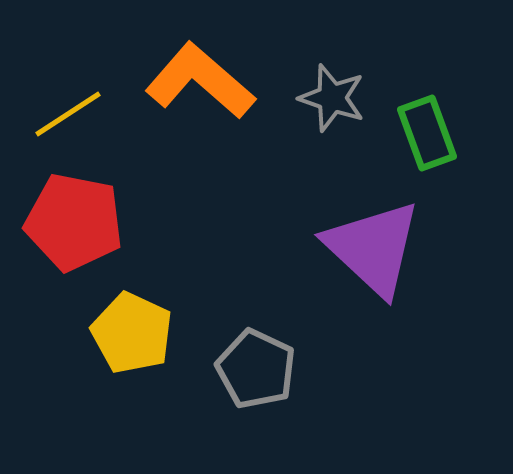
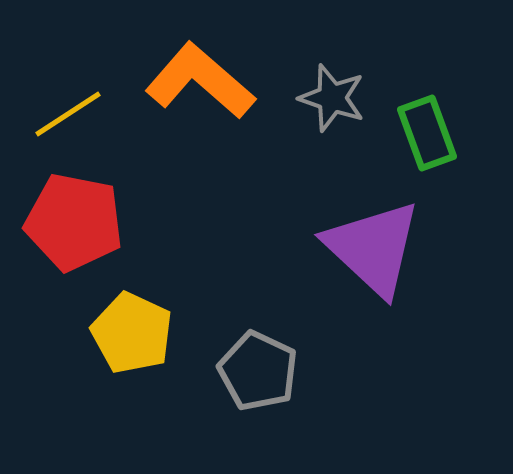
gray pentagon: moved 2 px right, 2 px down
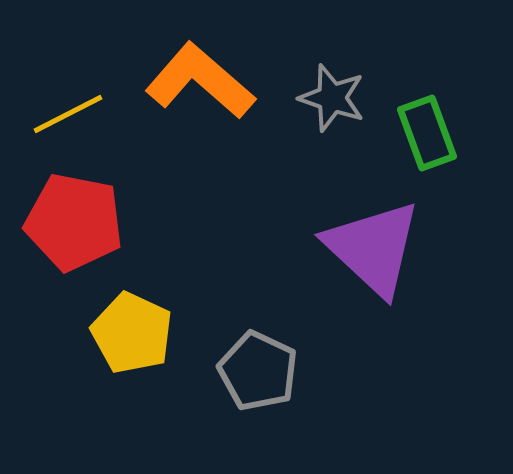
yellow line: rotated 6 degrees clockwise
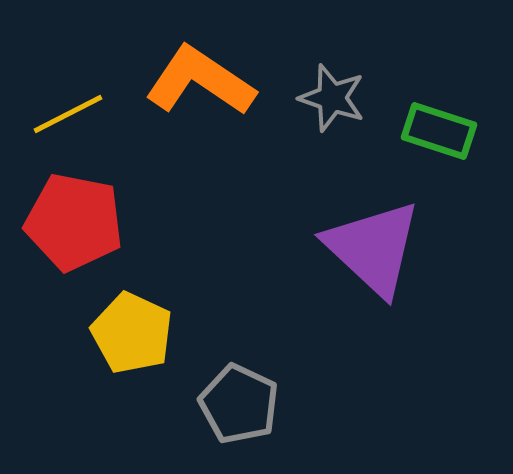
orange L-shape: rotated 7 degrees counterclockwise
green rectangle: moved 12 px right, 2 px up; rotated 52 degrees counterclockwise
gray pentagon: moved 19 px left, 33 px down
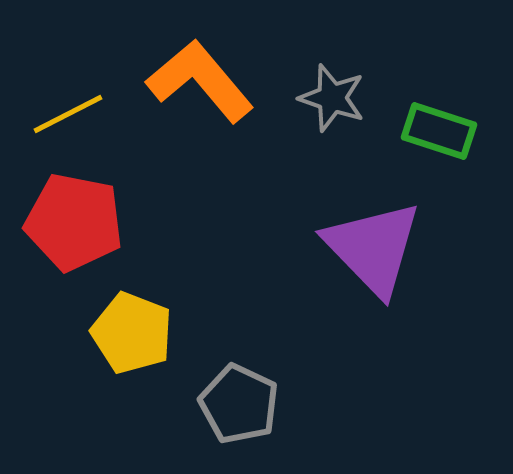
orange L-shape: rotated 16 degrees clockwise
purple triangle: rotated 3 degrees clockwise
yellow pentagon: rotated 4 degrees counterclockwise
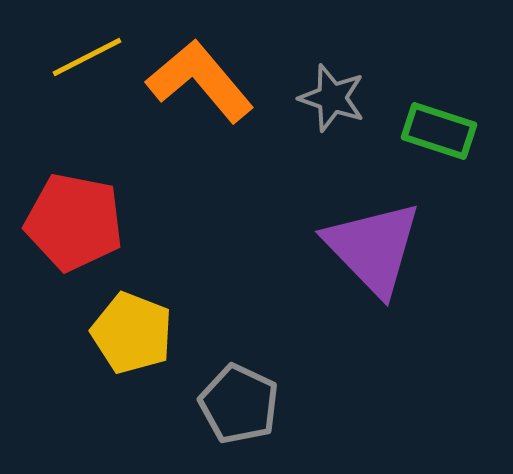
yellow line: moved 19 px right, 57 px up
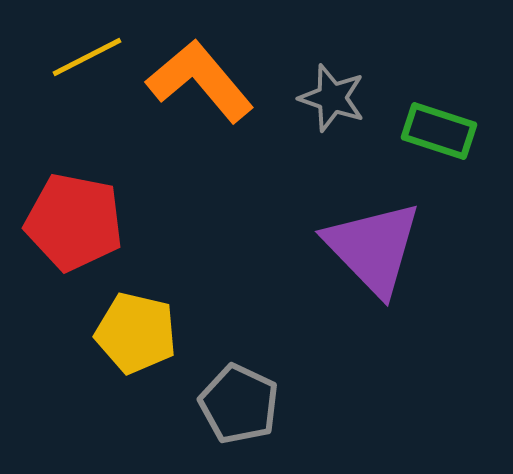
yellow pentagon: moved 4 px right; rotated 8 degrees counterclockwise
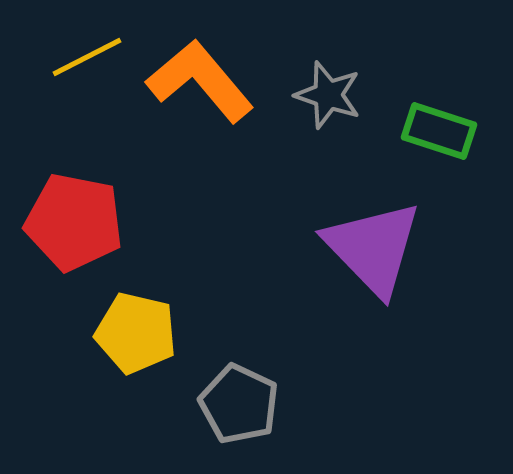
gray star: moved 4 px left, 3 px up
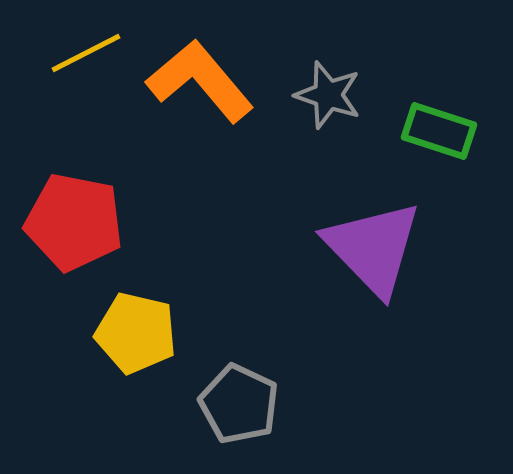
yellow line: moved 1 px left, 4 px up
